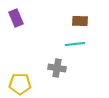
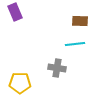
purple rectangle: moved 1 px left, 6 px up
yellow pentagon: moved 1 px up
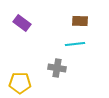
purple rectangle: moved 7 px right, 11 px down; rotated 30 degrees counterclockwise
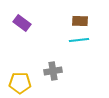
cyan line: moved 4 px right, 4 px up
gray cross: moved 4 px left, 3 px down; rotated 18 degrees counterclockwise
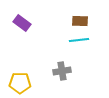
gray cross: moved 9 px right
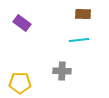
brown rectangle: moved 3 px right, 7 px up
gray cross: rotated 12 degrees clockwise
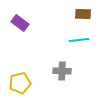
purple rectangle: moved 2 px left
yellow pentagon: rotated 15 degrees counterclockwise
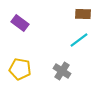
cyan line: rotated 30 degrees counterclockwise
gray cross: rotated 30 degrees clockwise
yellow pentagon: moved 14 px up; rotated 25 degrees clockwise
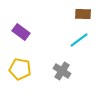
purple rectangle: moved 1 px right, 9 px down
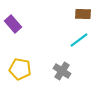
purple rectangle: moved 8 px left, 8 px up; rotated 12 degrees clockwise
